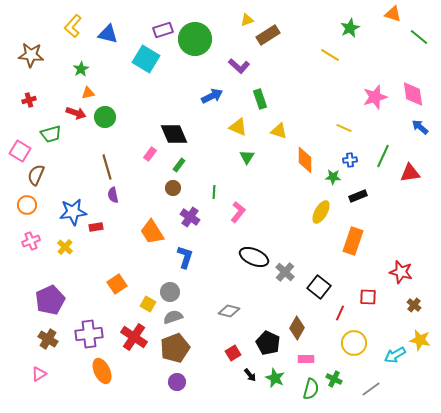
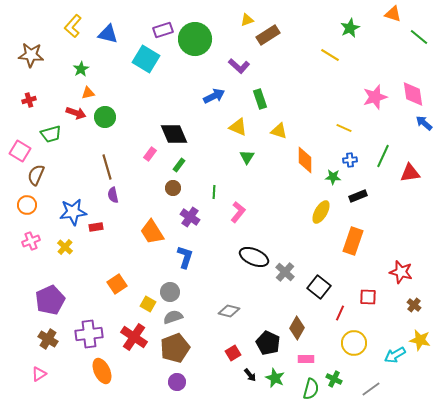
blue arrow at (212, 96): moved 2 px right
blue arrow at (420, 127): moved 4 px right, 4 px up
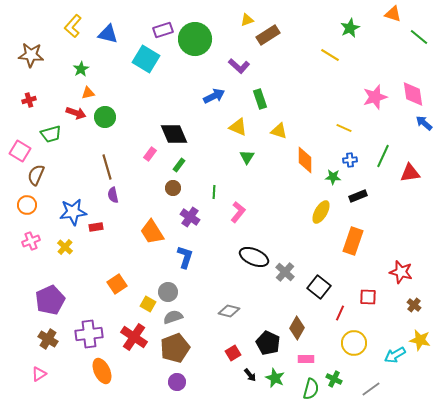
gray circle at (170, 292): moved 2 px left
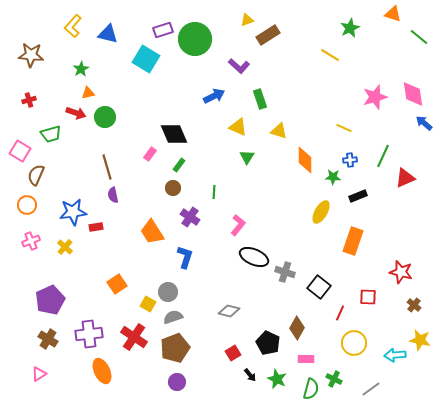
red triangle at (410, 173): moved 5 px left, 5 px down; rotated 15 degrees counterclockwise
pink L-shape at (238, 212): moved 13 px down
gray cross at (285, 272): rotated 24 degrees counterclockwise
cyan arrow at (395, 355): rotated 25 degrees clockwise
green star at (275, 378): moved 2 px right, 1 px down
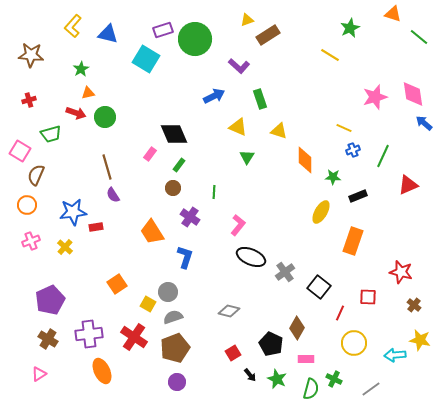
blue cross at (350, 160): moved 3 px right, 10 px up; rotated 16 degrees counterclockwise
red triangle at (405, 178): moved 3 px right, 7 px down
purple semicircle at (113, 195): rotated 21 degrees counterclockwise
black ellipse at (254, 257): moved 3 px left
gray cross at (285, 272): rotated 36 degrees clockwise
black pentagon at (268, 343): moved 3 px right, 1 px down
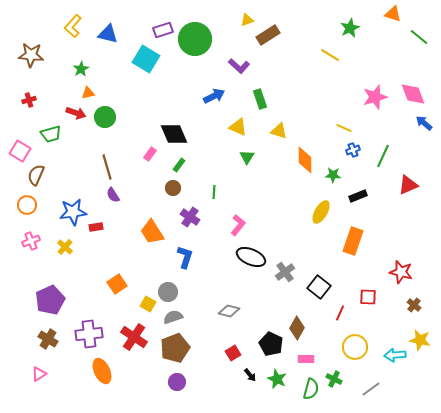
pink diamond at (413, 94): rotated 12 degrees counterclockwise
green star at (333, 177): moved 2 px up
yellow circle at (354, 343): moved 1 px right, 4 px down
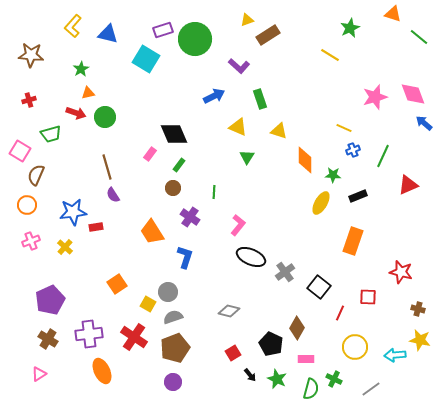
yellow ellipse at (321, 212): moved 9 px up
brown cross at (414, 305): moved 4 px right, 4 px down; rotated 24 degrees counterclockwise
purple circle at (177, 382): moved 4 px left
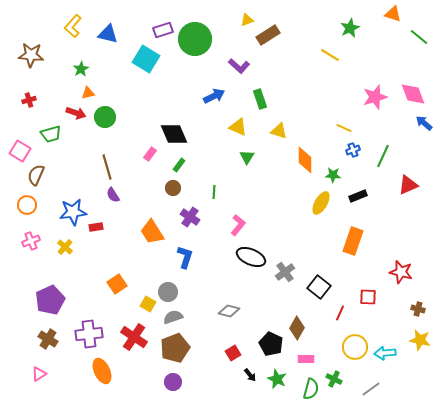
cyan arrow at (395, 355): moved 10 px left, 2 px up
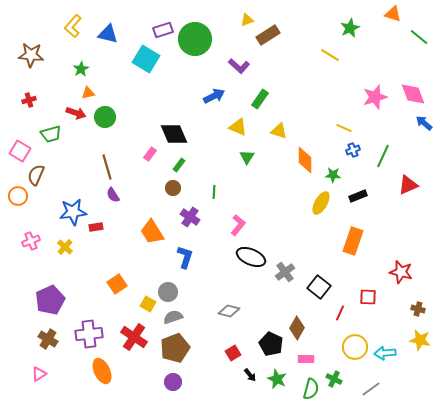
green rectangle at (260, 99): rotated 54 degrees clockwise
orange circle at (27, 205): moved 9 px left, 9 px up
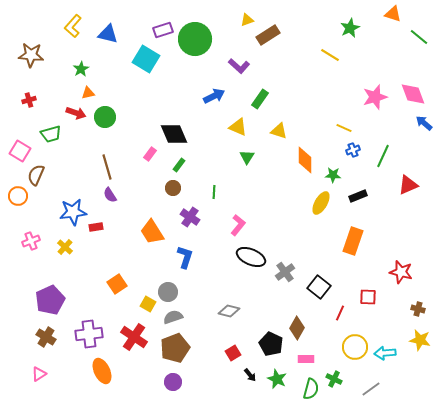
purple semicircle at (113, 195): moved 3 px left
brown cross at (48, 339): moved 2 px left, 2 px up
